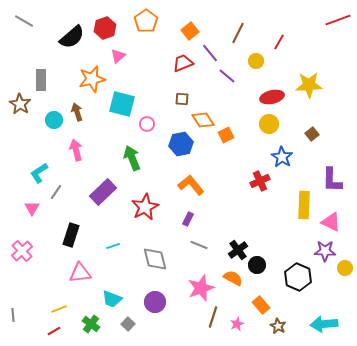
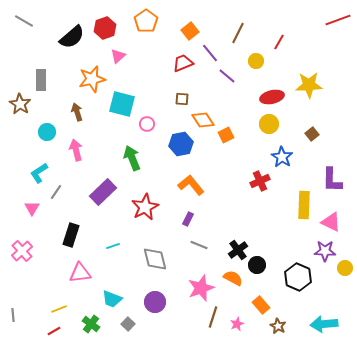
cyan circle at (54, 120): moved 7 px left, 12 px down
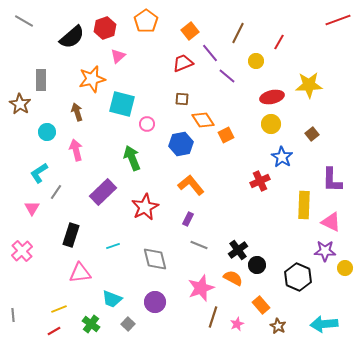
yellow circle at (269, 124): moved 2 px right
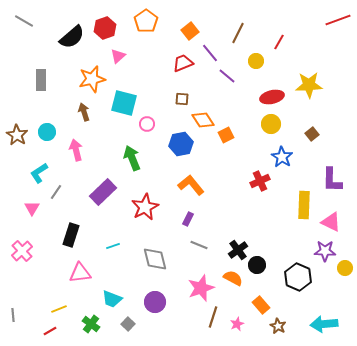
brown star at (20, 104): moved 3 px left, 31 px down
cyan square at (122, 104): moved 2 px right, 1 px up
brown arrow at (77, 112): moved 7 px right
red line at (54, 331): moved 4 px left
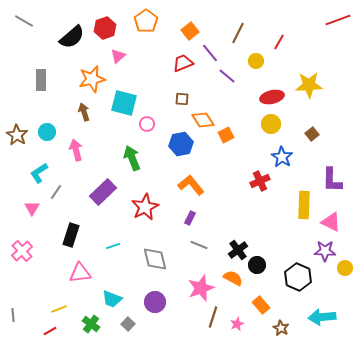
purple rectangle at (188, 219): moved 2 px right, 1 px up
cyan arrow at (324, 324): moved 2 px left, 7 px up
brown star at (278, 326): moved 3 px right, 2 px down
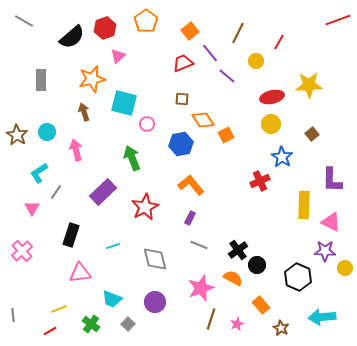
brown line at (213, 317): moved 2 px left, 2 px down
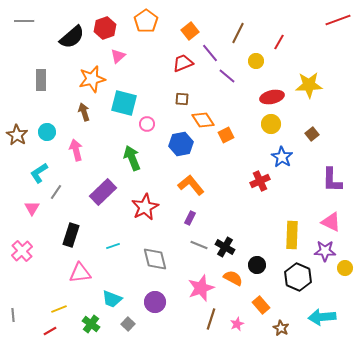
gray line at (24, 21): rotated 30 degrees counterclockwise
yellow rectangle at (304, 205): moved 12 px left, 30 px down
black cross at (238, 250): moved 13 px left, 3 px up; rotated 24 degrees counterclockwise
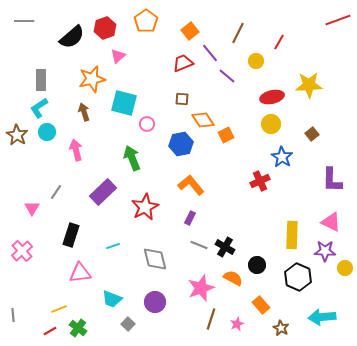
cyan L-shape at (39, 173): moved 65 px up
green cross at (91, 324): moved 13 px left, 4 px down
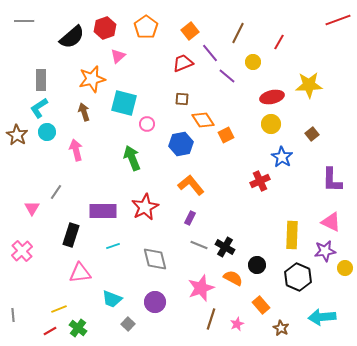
orange pentagon at (146, 21): moved 6 px down
yellow circle at (256, 61): moved 3 px left, 1 px down
purple rectangle at (103, 192): moved 19 px down; rotated 44 degrees clockwise
purple star at (325, 251): rotated 10 degrees counterclockwise
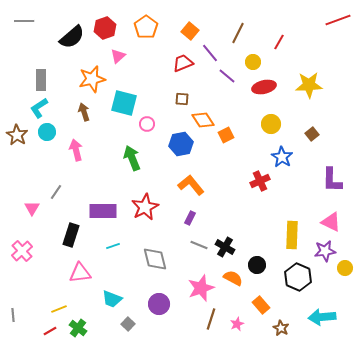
orange square at (190, 31): rotated 12 degrees counterclockwise
red ellipse at (272, 97): moved 8 px left, 10 px up
purple circle at (155, 302): moved 4 px right, 2 px down
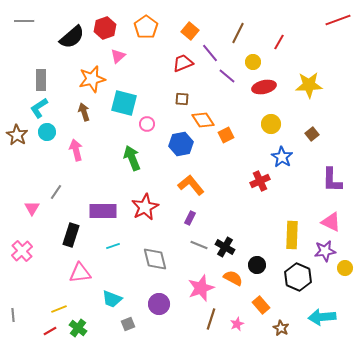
gray square at (128, 324): rotated 24 degrees clockwise
